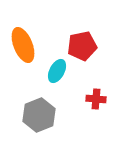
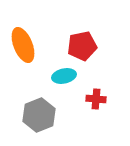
cyan ellipse: moved 7 px right, 5 px down; rotated 50 degrees clockwise
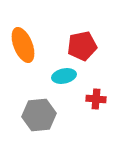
gray hexagon: rotated 16 degrees clockwise
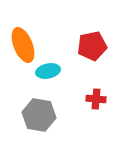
red pentagon: moved 10 px right
cyan ellipse: moved 16 px left, 5 px up
gray hexagon: rotated 16 degrees clockwise
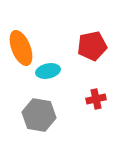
orange ellipse: moved 2 px left, 3 px down
red cross: rotated 18 degrees counterclockwise
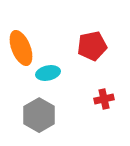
cyan ellipse: moved 2 px down
red cross: moved 8 px right
gray hexagon: rotated 20 degrees clockwise
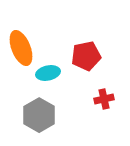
red pentagon: moved 6 px left, 10 px down
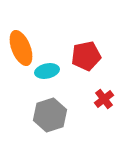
cyan ellipse: moved 1 px left, 2 px up
red cross: rotated 24 degrees counterclockwise
gray hexagon: moved 11 px right; rotated 12 degrees clockwise
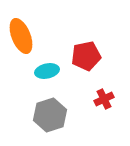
orange ellipse: moved 12 px up
red cross: rotated 12 degrees clockwise
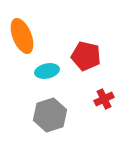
orange ellipse: moved 1 px right
red pentagon: rotated 24 degrees clockwise
